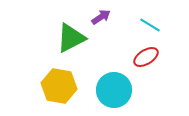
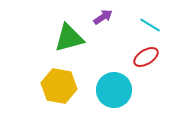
purple arrow: moved 2 px right
green triangle: moved 2 px left; rotated 12 degrees clockwise
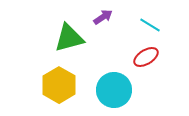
yellow hexagon: moved 1 px up; rotated 20 degrees clockwise
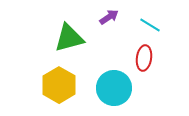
purple arrow: moved 6 px right
red ellipse: moved 2 px left, 1 px down; rotated 50 degrees counterclockwise
cyan circle: moved 2 px up
